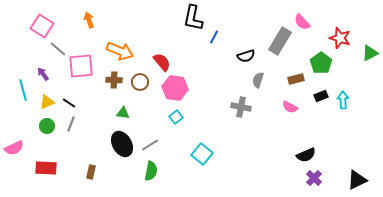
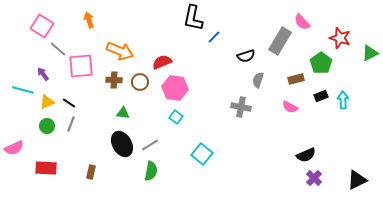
blue line at (214, 37): rotated 16 degrees clockwise
red semicircle at (162, 62): rotated 72 degrees counterclockwise
cyan line at (23, 90): rotated 60 degrees counterclockwise
cyan square at (176, 117): rotated 16 degrees counterclockwise
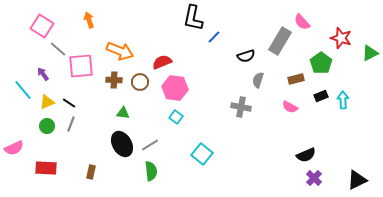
red star at (340, 38): moved 1 px right
cyan line at (23, 90): rotated 35 degrees clockwise
green semicircle at (151, 171): rotated 18 degrees counterclockwise
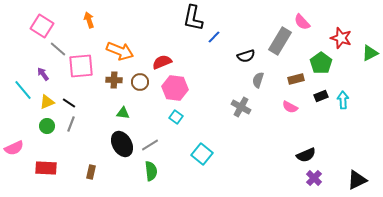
gray cross at (241, 107): rotated 18 degrees clockwise
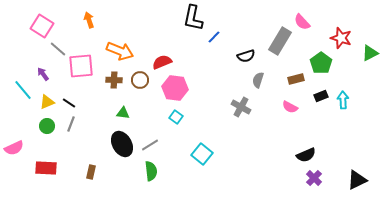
brown circle at (140, 82): moved 2 px up
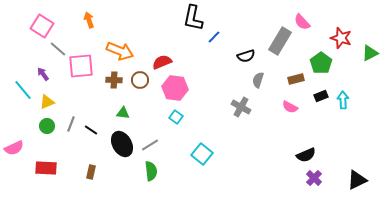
black line at (69, 103): moved 22 px right, 27 px down
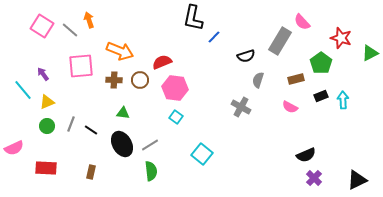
gray line at (58, 49): moved 12 px right, 19 px up
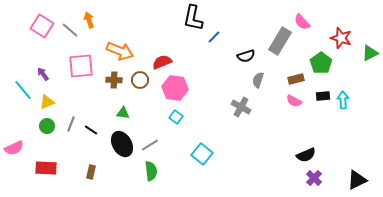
black rectangle at (321, 96): moved 2 px right; rotated 16 degrees clockwise
pink semicircle at (290, 107): moved 4 px right, 6 px up
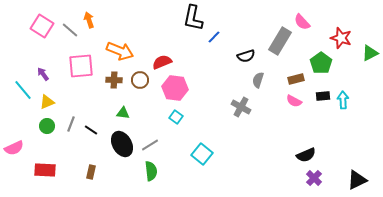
red rectangle at (46, 168): moved 1 px left, 2 px down
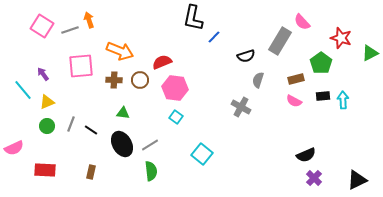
gray line at (70, 30): rotated 60 degrees counterclockwise
